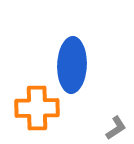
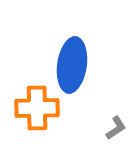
blue ellipse: rotated 6 degrees clockwise
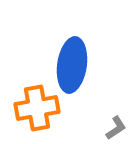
orange cross: rotated 9 degrees counterclockwise
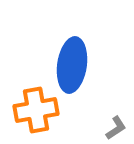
orange cross: moved 1 px left, 2 px down
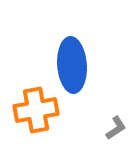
blue ellipse: rotated 12 degrees counterclockwise
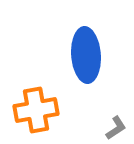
blue ellipse: moved 14 px right, 10 px up
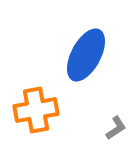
blue ellipse: rotated 32 degrees clockwise
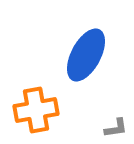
gray L-shape: rotated 25 degrees clockwise
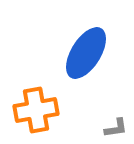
blue ellipse: moved 2 px up; rotated 4 degrees clockwise
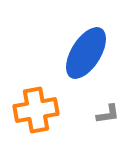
gray L-shape: moved 8 px left, 14 px up
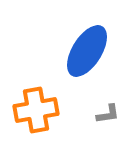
blue ellipse: moved 1 px right, 2 px up
